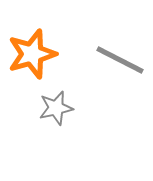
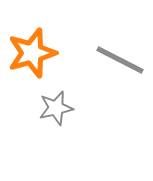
orange star: moved 1 px up
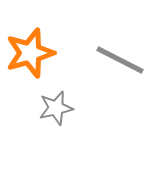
orange star: moved 2 px left
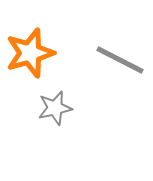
gray star: moved 1 px left
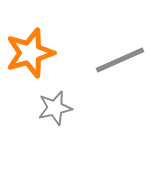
gray line: rotated 51 degrees counterclockwise
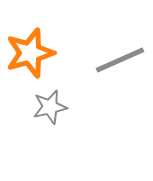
gray star: moved 5 px left, 1 px up
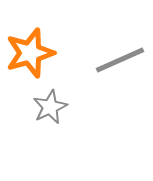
gray star: rotated 12 degrees counterclockwise
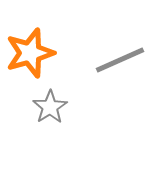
gray star: rotated 8 degrees counterclockwise
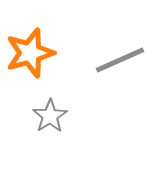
gray star: moved 9 px down
